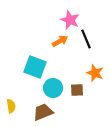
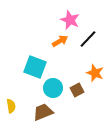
black line: moved 2 px right; rotated 66 degrees clockwise
brown square: rotated 24 degrees counterclockwise
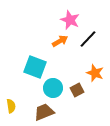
brown trapezoid: moved 1 px right
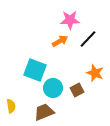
pink star: rotated 24 degrees counterclockwise
cyan square: moved 3 px down
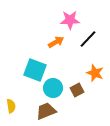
orange arrow: moved 4 px left, 1 px down
brown trapezoid: moved 2 px right, 1 px up
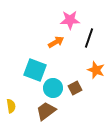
black line: moved 1 px right, 1 px up; rotated 24 degrees counterclockwise
orange star: moved 1 px right, 3 px up
brown square: moved 2 px left, 2 px up
brown trapezoid: rotated 15 degrees counterclockwise
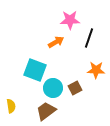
orange star: rotated 18 degrees counterclockwise
